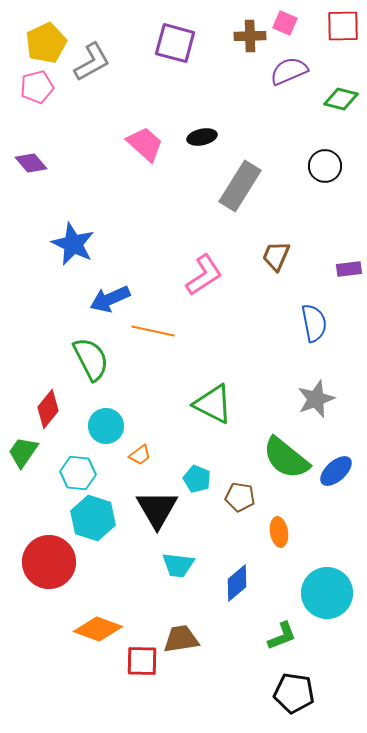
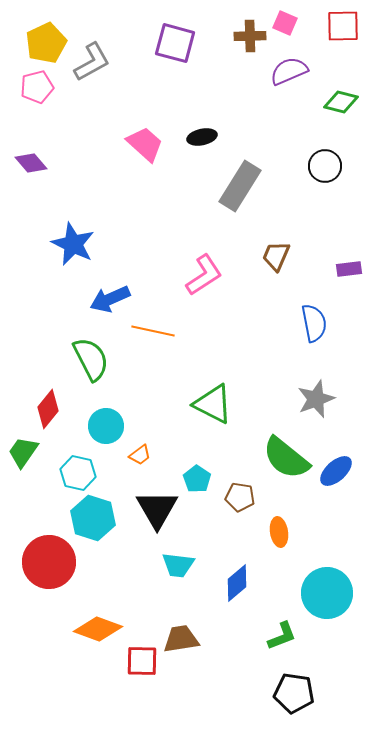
green diamond at (341, 99): moved 3 px down
cyan hexagon at (78, 473): rotated 8 degrees clockwise
cyan pentagon at (197, 479): rotated 12 degrees clockwise
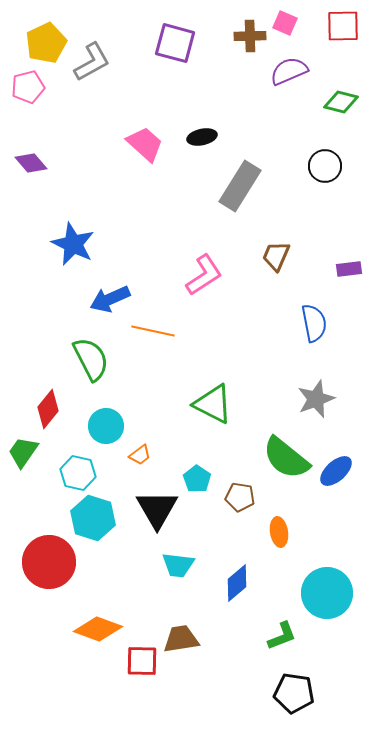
pink pentagon at (37, 87): moved 9 px left
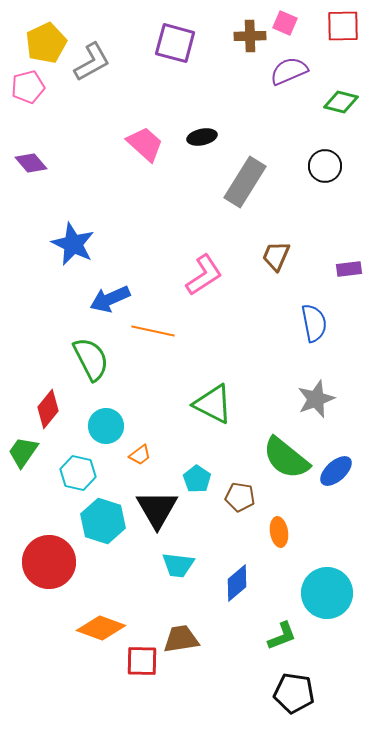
gray rectangle at (240, 186): moved 5 px right, 4 px up
cyan hexagon at (93, 518): moved 10 px right, 3 px down
orange diamond at (98, 629): moved 3 px right, 1 px up
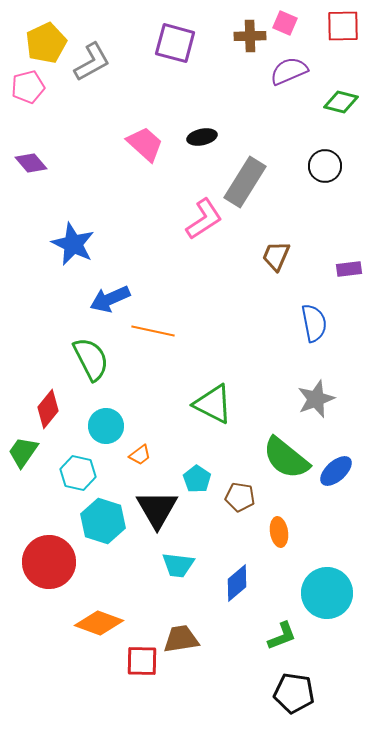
pink L-shape at (204, 275): moved 56 px up
orange diamond at (101, 628): moved 2 px left, 5 px up
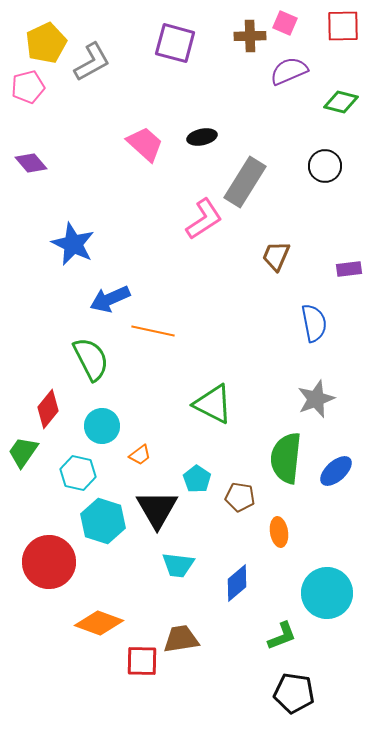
cyan circle at (106, 426): moved 4 px left
green semicircle at (286, 458): rotated 57 degrees clockwise
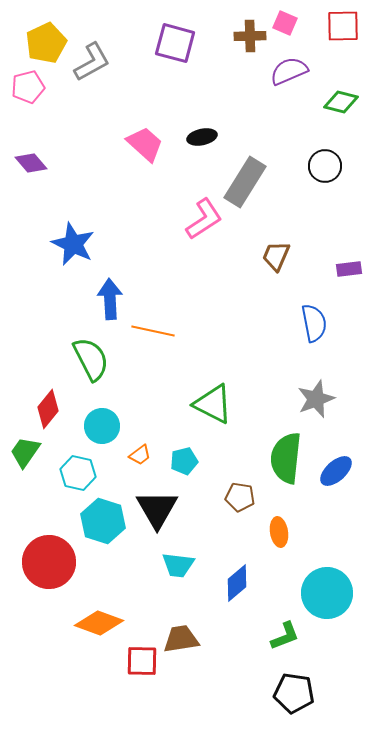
blue arrow at (110, 299): rotated 111 degrees clockwise
green trapezoid at (23, 452): moved 2 px right
cyan pentagon at (197, 479): moved 13 px left, 18 px up; rotated 24 degrees clockwise
green L-shape at (282, 636): moved 3 px right
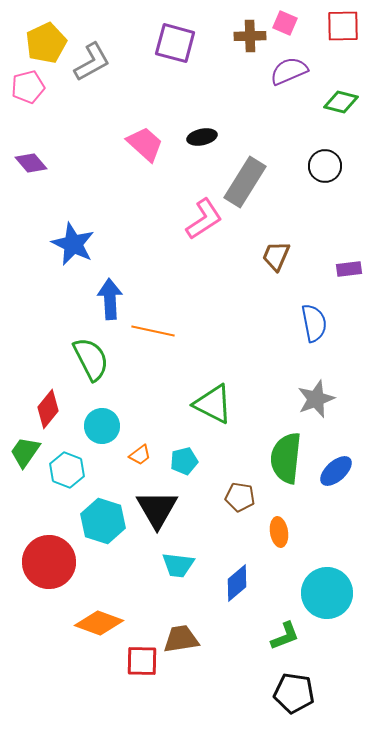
cyan hexagon at (78, 473): moved 11 px left, 3 px up; rotated 8 degrees clockwise
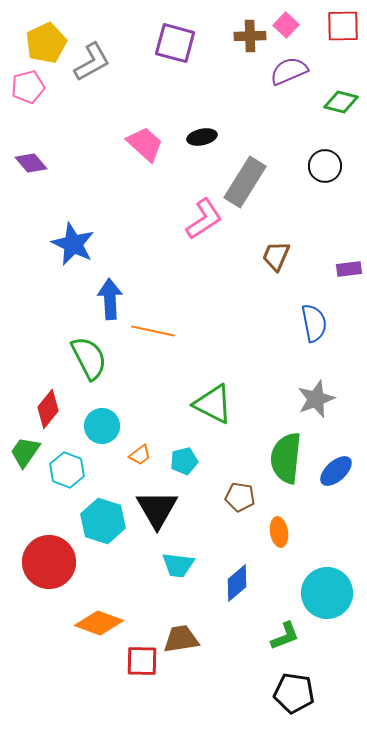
pink square at (285, 23): moved 1 px right, 2 px down; rotated 20 degrees clockwise
green semicircle at (91, 359): moved 2 px left, 1 px up
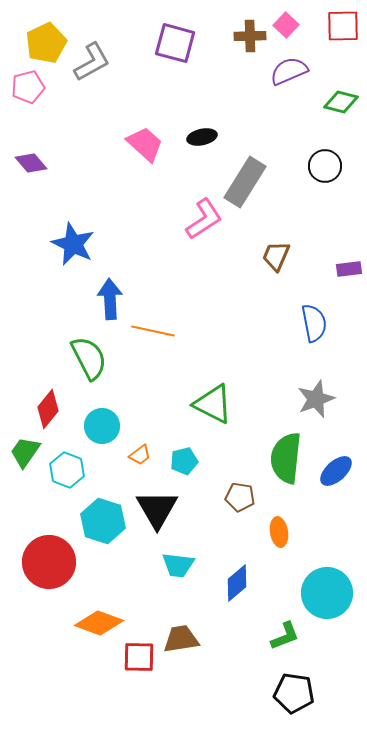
red square at (142, 661): moved 3 px left, 4 px up
